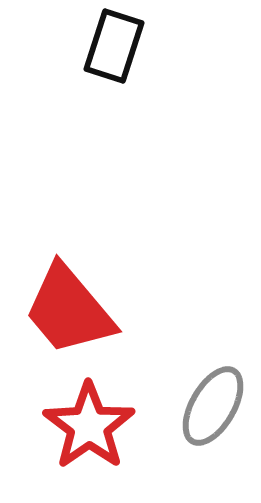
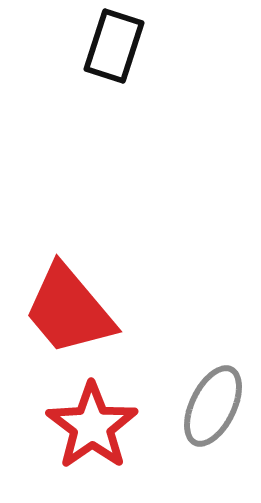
gray ellipse: rotated 4 degrees counterclockwise
red star: moved 3 px right
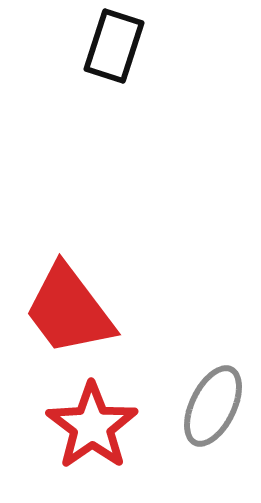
red trapezoid: rotated 3 degrees clockwise
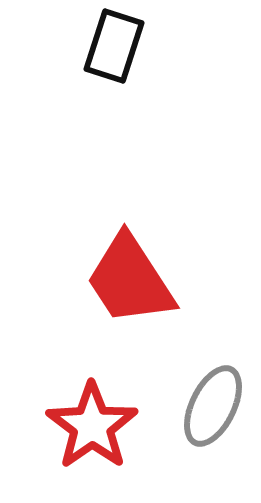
red trapezoid: moved 61 px right, 30 px up; rotated 4 degrees clockwise
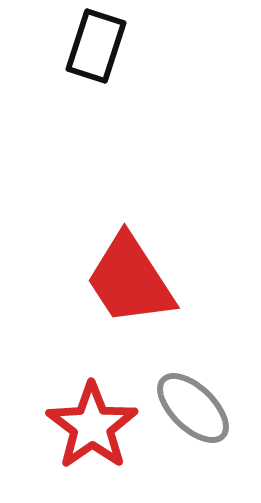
black rectangle: moved 18 px left
gray ellipse: moved 20 px left, 2 px down; rotated 72 degrees counterclockwise
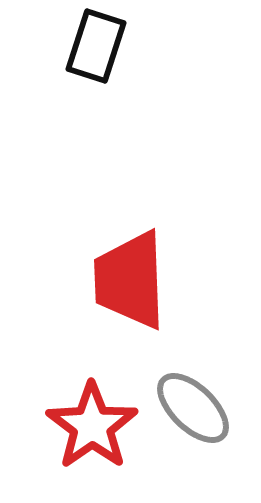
red trapezoid: rotated 31 degrees clockwise
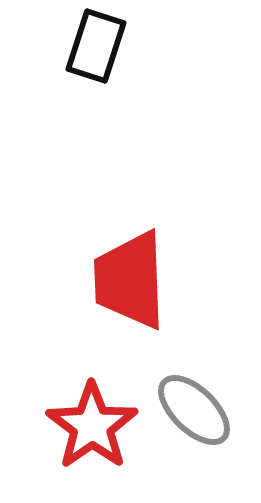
gray ellipse: moved 1 px right, 2 px down
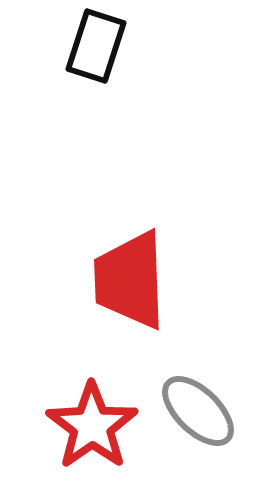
gray ellipse: moved 4 px right, 1 px down
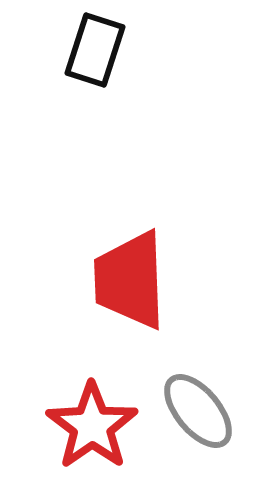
black rectangle: moved 1 px left, 4 px down
gray ellipse: rotated 6 degrees clockwise
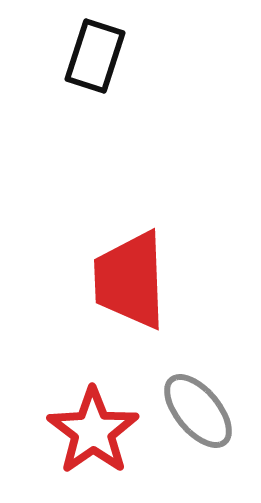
black rectangle: moved 6 px down
red star: moved 1 px right, 5 px down
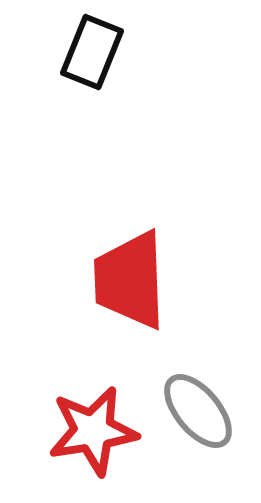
black rectangle: moved 3 px left, 4 px up; rotated 4 degrees clockwise
red star: rotated 26 degrees clockwise
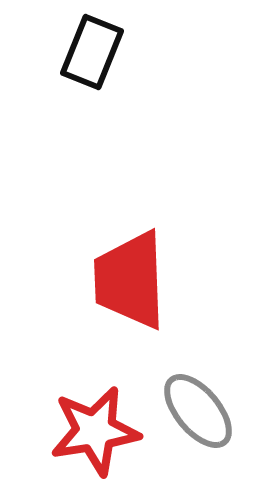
red star: moved 2 px right
